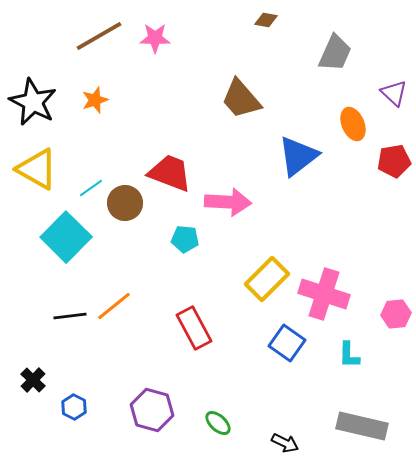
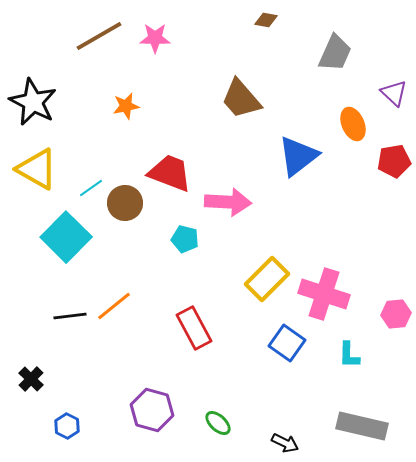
orange star: moved 31 px right, 6 px down; rotated 8 degrees clockwise
cyan pentagon: rotated 8 degrees clockwise
black cross: moved 2 px left, 1 px up
blue hexagon: moved 7 px left, 19 px down
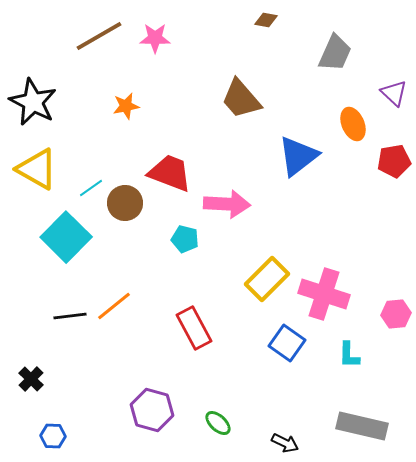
pink arrow: moved 1 px left, 2 px down
blue hexagon: moved 14 px left, 10 px down; rotated 25 degrees counterclockwise
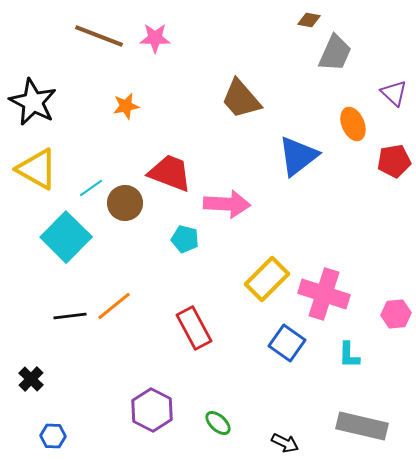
brown diamond: moved 43 px right
brown line: rotated 51 degrees clockwise
purple hexagon: rotated 12 degrees clockwise
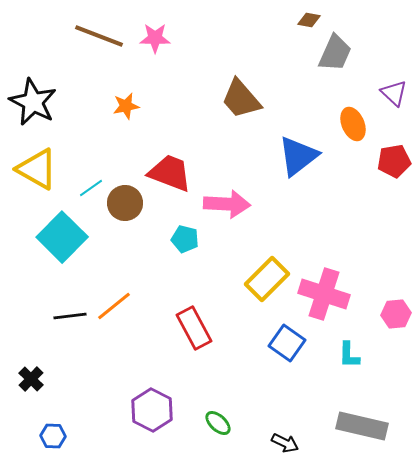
cyan square: moved 4 px left
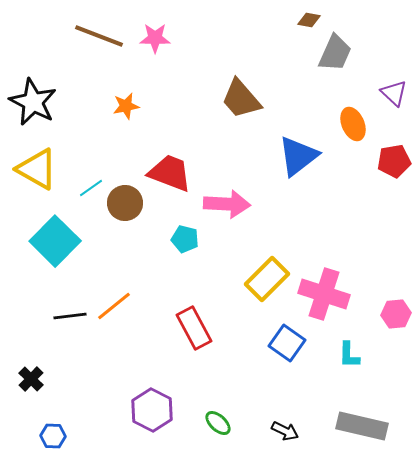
cyan square: moved 7 px left, 4 px down
black arrow: moved 12 px up
